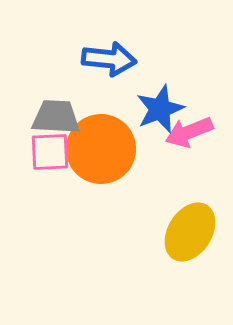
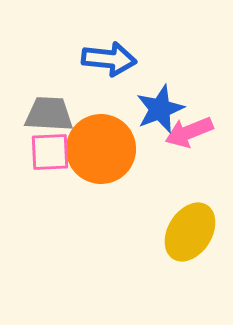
gray trapezoid: moved 7 px left, 3 px up
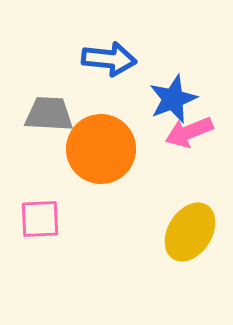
blue star: moved 13 px right, 10 px up
pink square: moved 10 px left, 67 px down
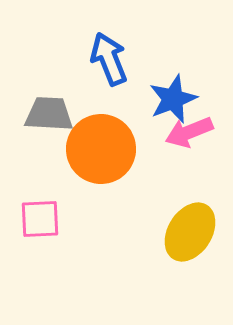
blue arrow: rotated 118 degrees counterclockwise
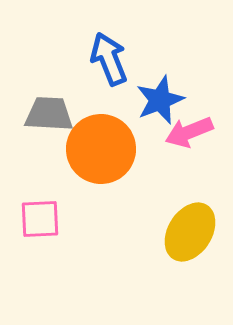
blue star: moved 13 px left, 1 px down
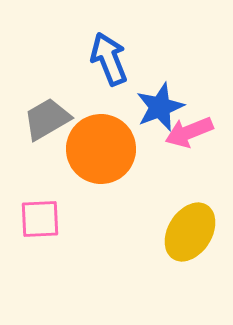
blue star: moved 7 px down
gray trapezoid: moved 2 px left, 5 px down; rotated 33 degrees counterclockwise
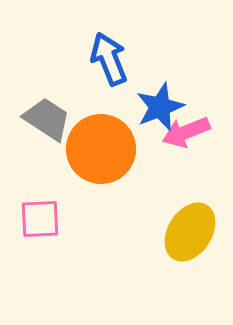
gray trapezoid: rotated 63 degrees clockwise
pink arrow: moved 3 px left
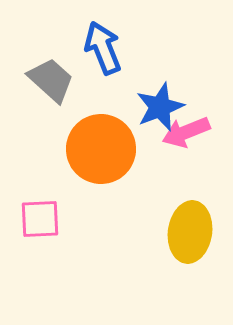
blue arrow: moved 6 px left, 11 px up
gray trapezoid: moved 4 px right, 39 px up; rotated 9 degrees clockwise
yellow ellipse: rotated 24 degrees counterclockwise
